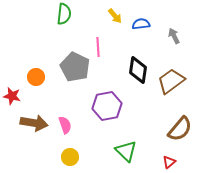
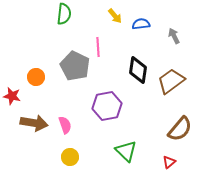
gray pentagon: moved 1 px up
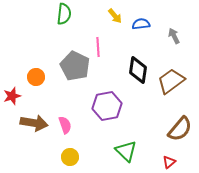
red star: rotated 30 degrees counterclockwise
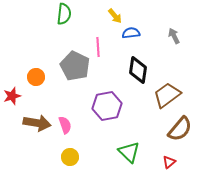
blue semicircle: moved 10 px left, 9 px down
brown trapezoid: moved 4 px left, 14 px down
brown arrow: moved 3 px right
green triangle: moved 3 px right, 1 px down
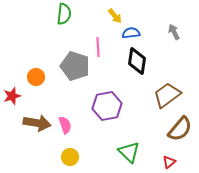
gray arrow: moved 4 px up
gray pentagon: rotated 8 degrees counterclockwise
black diamond: moved 1 px left, 9 px up
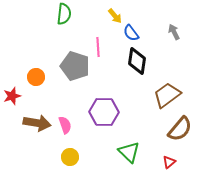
blue semicircle: rotated 120 degrees counterclockwise
purple hexagon: moved 3 px left, 6 px down; rotated 12 degrees clockwise
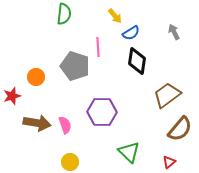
blue semicircle: rotated 84 degrees counterclockwise
purple hexagon: moved 2 px left
yellow circle: moved 5 px down
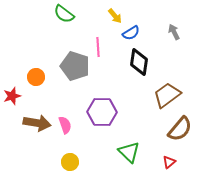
green semicircle: rotated 120 degrees clockwise
black diamond: moved 2 px right, 1 px down
